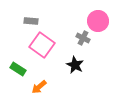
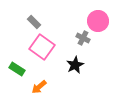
gray rectangle: moved 3 px right, 1 px down; rotated 40 degrees clockwise
pink square: moved 2 px down
black star: rotated 18 degrees clockwise
green rectangle: moved 1 px left
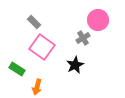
pink circle: moved 1 px up
gray cross: rotated 32 degrees clockwise
orange arrow: moved 2 px left; rotated 35 degrees counterclockwise
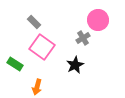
green rectangle: moved 2 px left, 5 px up
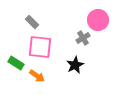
gray rectangle: moved 2 px left
pink square: moved 2 px left; rotated 30 degrees counterclockwise
green rectangle: moved 1 px right, 1 px up
orange arrow: moved 11 px up; rotated 70 degrees counterclockwise
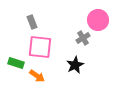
gray rectangle: rotated 24 degrees clockwise
green rectangle: rotated 14 degrees counterclockwise
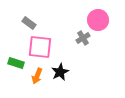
gray rectangle: moved 3 px left, 1 px down; rotated 32 degrees counterclockwise
black star: moved 15 px left, 7 px down
orange arrow: rotated 77 degrees clockwise
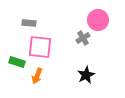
gray rectangle: rotated 32 degrees counterclockwise
green rectangle: moved 1 px right, 1 px up
black star: moved 26 px right, 3 px down
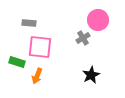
black star: moved 5 px right
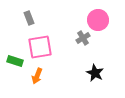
gray rectangle: moved 5 px up; rotated 64 degrees clockwise
pink square: rotated 15 degrees counterclockwise
green rectangle: moved 2 px left, 1 px up
black star: moved 4 px right, 2 px up; rotated 18 degrees counterclockwise
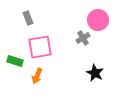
gray rectangle: moved 1 px left
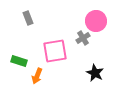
pink circle: moved 2 px left, 1 px down
pink square: moved 15 px right, 4 px down
green rectangle: moved 4 px right
